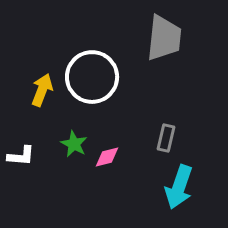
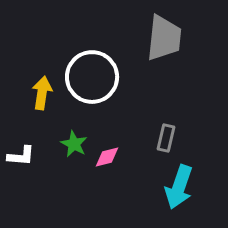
yellow arrow: moved 3 px down; rotated 12 degrees counterclockwise
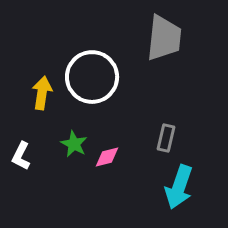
white L-shape: rotated 112 degrees clockwise
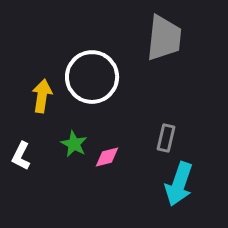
yellow arrow: moved 3 px down
cyan arrow: moved 3 px up
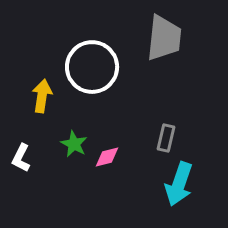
white circle: moved 10 px up
white L-shape: moved 2 px down
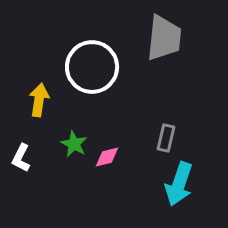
yellow arrow: moved 3 px left, 4 px down
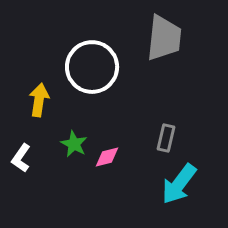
white L-shape: rotated 8 degrees clockwise
cyan arrow: rotated 18 degrees clockwise
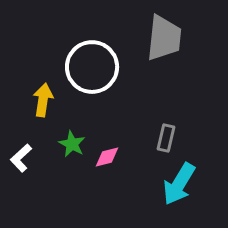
yellow arrow: moved 4 px right
green star: moved 2 px left
white L-shape: rotated 12 degrees clockwise
cyan arrow: rotated 6 degrees counterclockwise
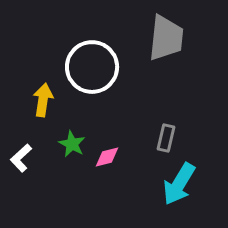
gray trapezoid: moved 2 px right
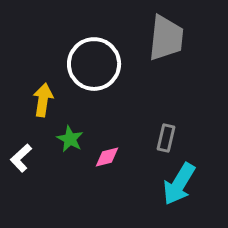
white circle: moved 2 px right, 3 px up
green star: moved 2 px left, 5 px up
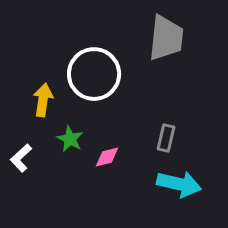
white circle: moved 10 px down
cyan arrow: rotated 108 degrees counterclockwise
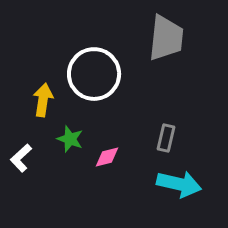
green star: rotated 8 degrees counterclockwise
